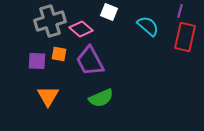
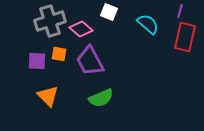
cyan semicircle: moved 2 px up
orange triangle: rotated 15 degrees counterclockwise
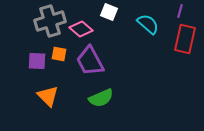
red rectangle: moved 2 px down
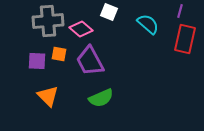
gray cross: moved 2 px left; rotated 12 degrees clockwise
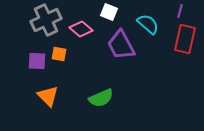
gray cross: moved 2 px left, 1 px up; rotated 20 degrees counterclockwise
purple trapezoid: moved 31 px right, 16 px up
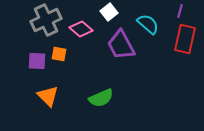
white square: rotated 30 degrees clockwise
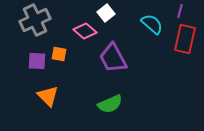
white square: moved 3 px left, 1 px down
gray cross: moved 11 px left
cyan semicircle: moved 4 px right
pink diamond: moved 4 px right, 2 px down
purple trapezoid: moved 8 px left, 13 px down
green semicircle: moved 9 px right, 6 px down
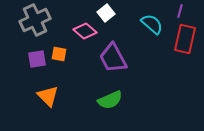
purple square: moved 2 px up; rotated 12 degrees counterclockwise
green semicircle: moved 4 px up
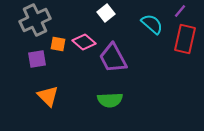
purple line: rotated 24 degrees clockwise
pink diamond: moved 1 px left, 11 px down
orange square: moved 1 px left, 10 px up
green semicircle: rotated 20 degrees clockwise
